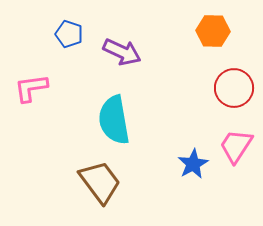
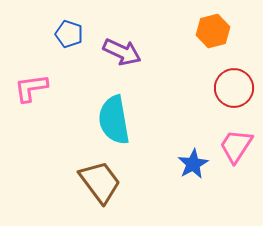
orange hexagon: rotated 16 degrees counterclockwise
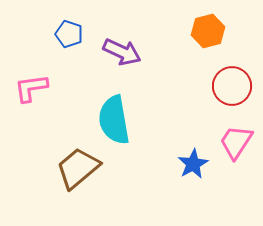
orange hexagon: moved 5 px left
red circle: moved 2 px left, 2 px up
pink trapezoid: moved 4 px up
brown trapezoid: moved 22 px left, 14 px up; rotated 93 degrees counterclockwise
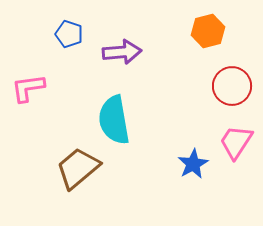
purple arrow: rotated 30 degrees counterclockwise
pink L-shape: moved 3 px left
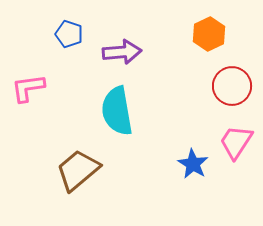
orange hexagon: moved 1 px right, 3 px down; rotated 12 degrees counterclockwise
cyan semicircle: moved 3 px right, 9 px up
blue star: rotated 12 degrees counterclockwise
brown trapezoid: moved 2 px down
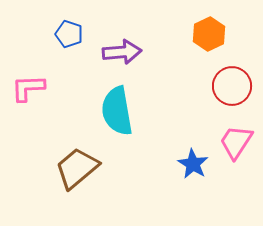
pink L-shape: rotated 6 degrees clockwise
brown trapezoid: moved 1 px left, 2 px up
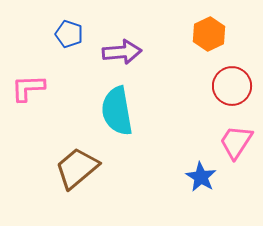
blue star: moved 8 px right, 13 px down
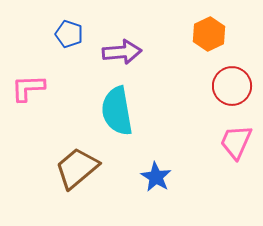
pink trapezoid: rotated 9 degrees counterclockwise
blue star: moved 45 px left
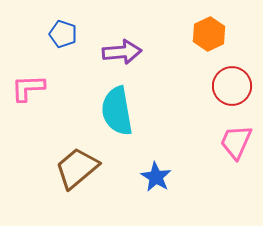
blue pentagon: moved 6 px left
